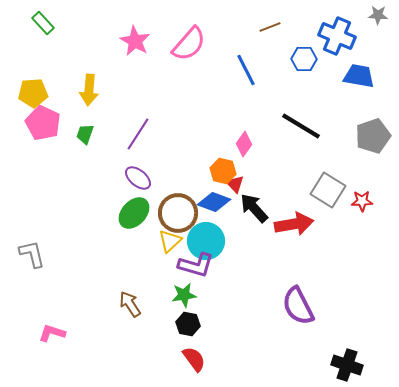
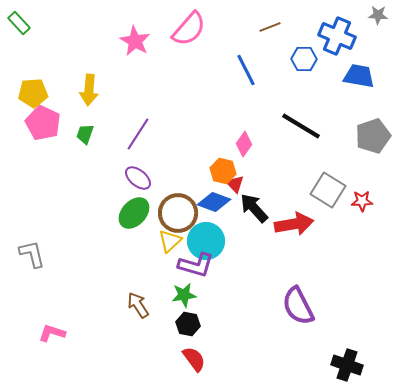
green rectangle: moved 24 px left
pink semicircle: moved 15 px up
brown arrow: moved 8 px right, 1 px down
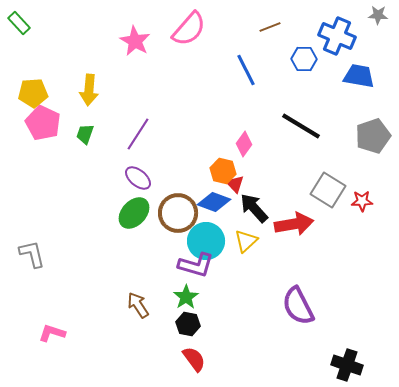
yellow triangle: moved 76 px right
green star: moved 2 px right, 2 px down; rotated 25 degrees counterclockwise
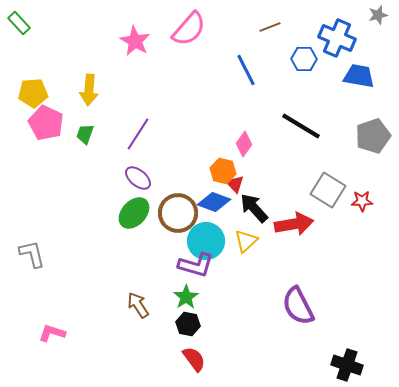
gray star: rotated 18 degrees counterclockwise
blue cross: moved 2 px down
pink pentagon: moved 3 px right
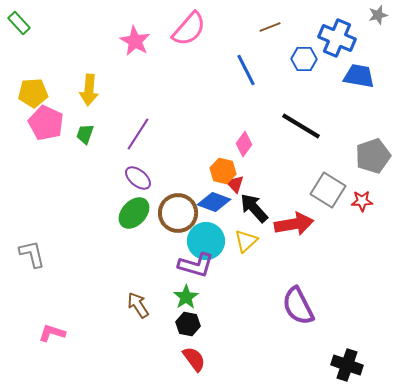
gray pentagon: moved 20 px down
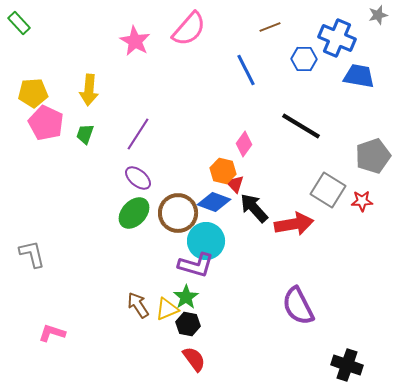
yellow triangle: moved 79 px left, 68 px down; rotated 20 degrees clockwise
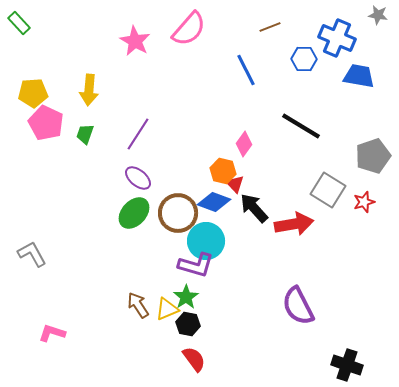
gray star: rotated 24 degrees clockwise
red star: moved 2 px right, 1 px down; rotated 15 degrees counterclockwise
gray L-shape: rotated 16 degrees counterclockwise
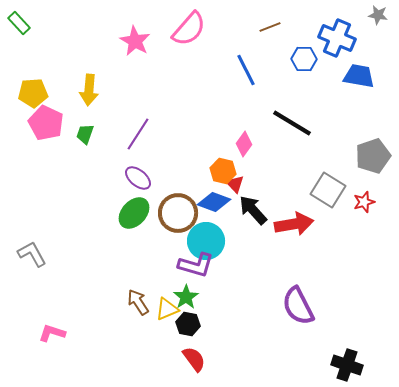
black line: moved 9 px left, 3 px up
black arrow: moved 1 px left, 2 px down
brown arrow: moved 3 px up
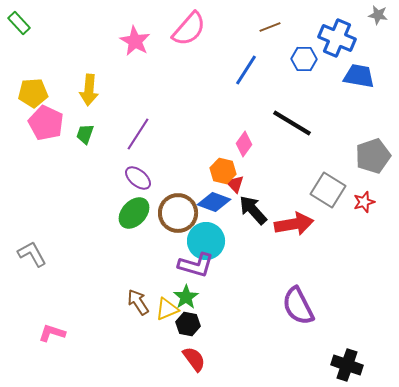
blue line: rotated 60 degrees clockwise
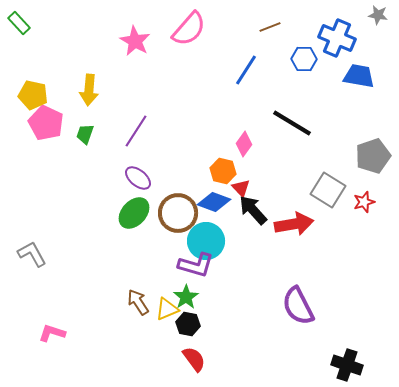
yellow pentagon: moved 2 px down; rotated 16 degrees clockwise
purple line: moved 2 px left, 3 px up
red triangle: moved 6 px right, 4 px down
